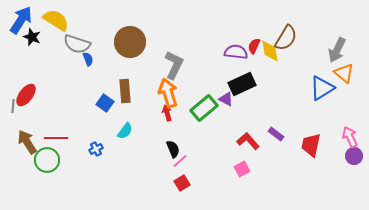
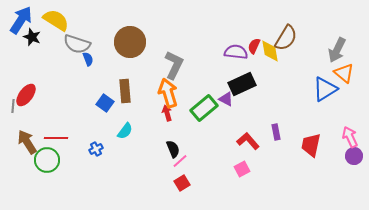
blue triangle: moved 3 px right, 1 px down
purple rectangle: moved 2 px up; rotated 42 degrees clockwise
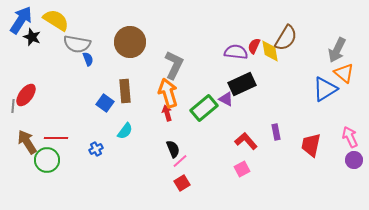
gray semicircle: rotated 8 degrees counterclockwise
red L-shape: moved 2 px left
purple circle: moved 4 px down
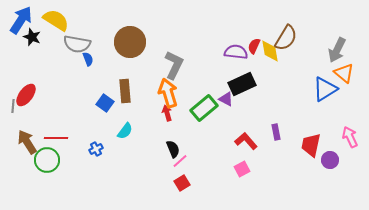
purple circle: moved 24 px left
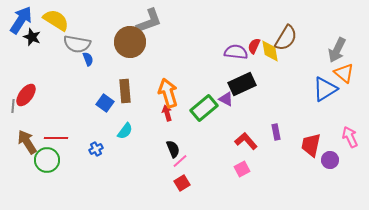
gray L-shape: moved 25 px left, 44 px up; rotated 44 degrees clockwise
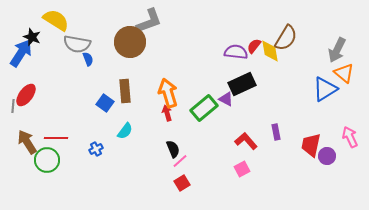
blue arrow: moved 33 px down
red semicircle: rotated 14 degrees clockwise
purple circle: moved 3 px left, 4 px up
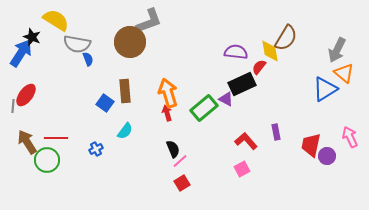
red semicircle: moved 5 px right, 21 px down
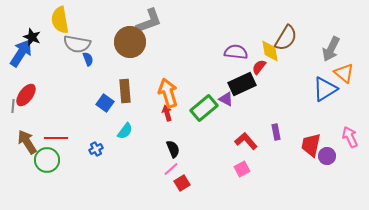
yellow semicircle: moved 4 px right; rotated 132 degrees counterclockwise
gray arrow: moved 6 px left, 1 px up
pink line: moved 9 px left, 8 px down
